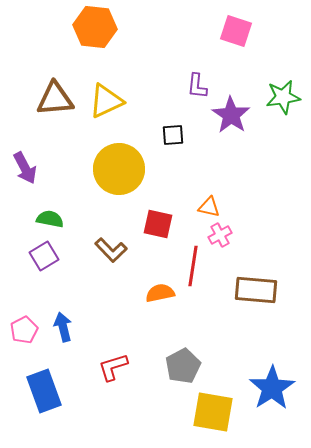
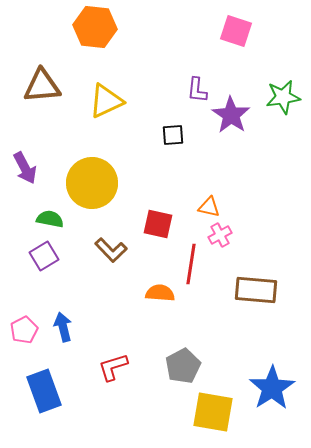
purple L-shape: moved 4 px down
brown triangle: moved 13 px left, 13 px up
yellow circle: moved 27 px left, 14 px down
red line: moved 2 px left, 2 px up
orange semicircle: rotated 16 degrees clockwise
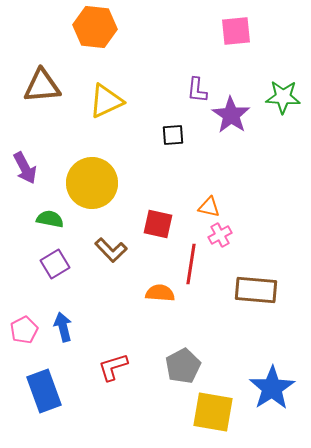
pink square: rotated 24 degrees counterclockwise
green star: rotated 12 degrees clockwise
purple square: moved 11 px right, 8 px down
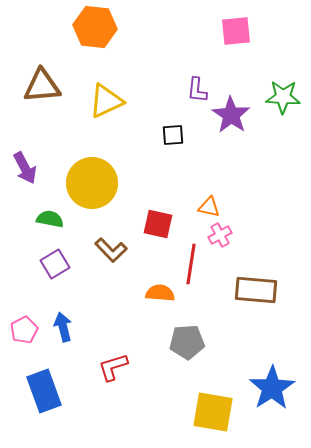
gray pentagon: moved 4 px right, 24 px up; rotated 24 degrees clockwise
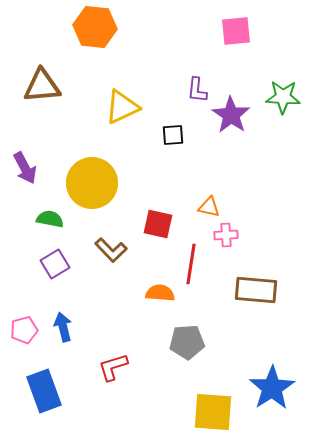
yellow triangle: moved 16 px right, 6 px down
pink cross: moved 6 px right; rotated 25 degrees clockwise
pink pentagon: rotated 12 degrees clockwise
yellow square: rotated 6 degrees counterclockwise
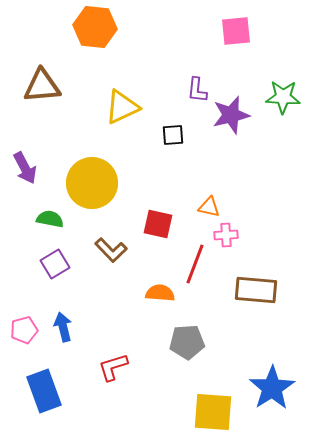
purple star: rotated 24 degrees clockwise
red line: moved 4 px right; rotated 12 degrees clockwise
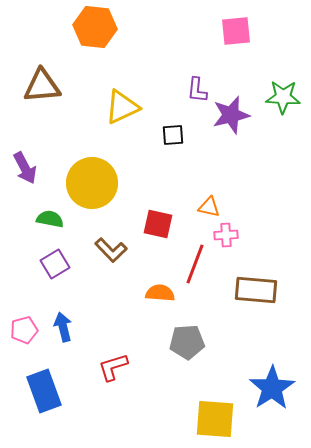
yellow square: moved 2 px right, 7 px down
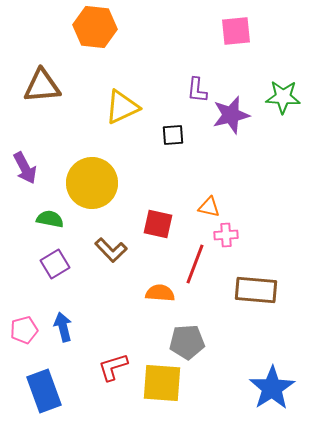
yellow square: moved 53 px left, 36 px up
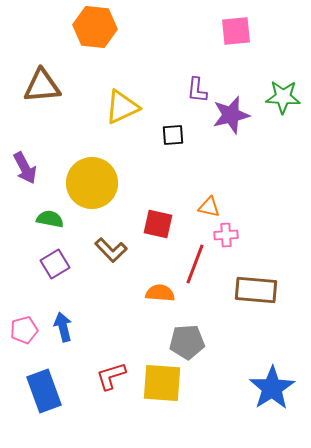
red L-shape: moved 2 px left, 9 px down
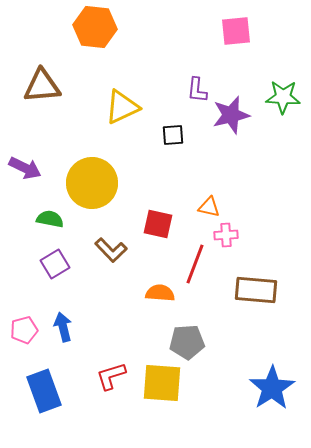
purple arrow: rotated 36 degrees counterclockwise
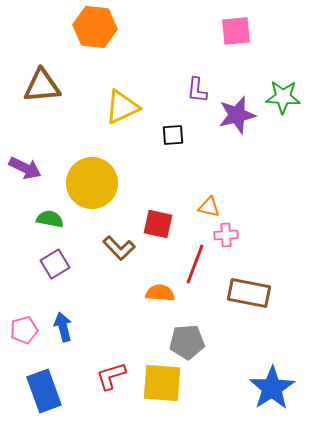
purple star: moved 6 px right
brown L-shape: moved 8 px right, 2 px up
brown rectangle: moved 7 px left, 3 px down; rotated 6 degrees clockwise
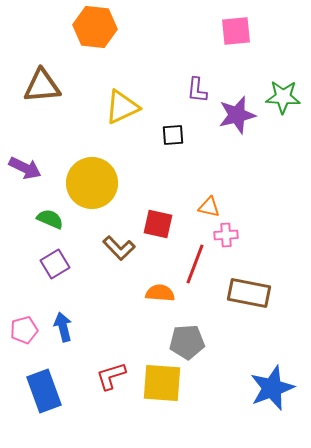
green semicircle: rotated 12 degrees clockwise
blue star: rotated 12 degrees clockwise
